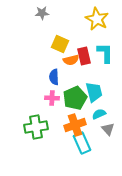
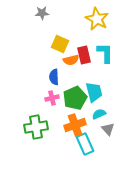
red rectangle: moved 1 px up
pink cross: rotated 16 degrees counterclockwise
cyan rectangle: moved 3 px right, 1 px down
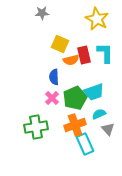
cyan trapezoid: rotated 85 degrees clockwise
pink cross: rotated 32 degrees counterclockwise
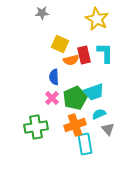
cyan rectangle: rotated 15 degrees clockwise
